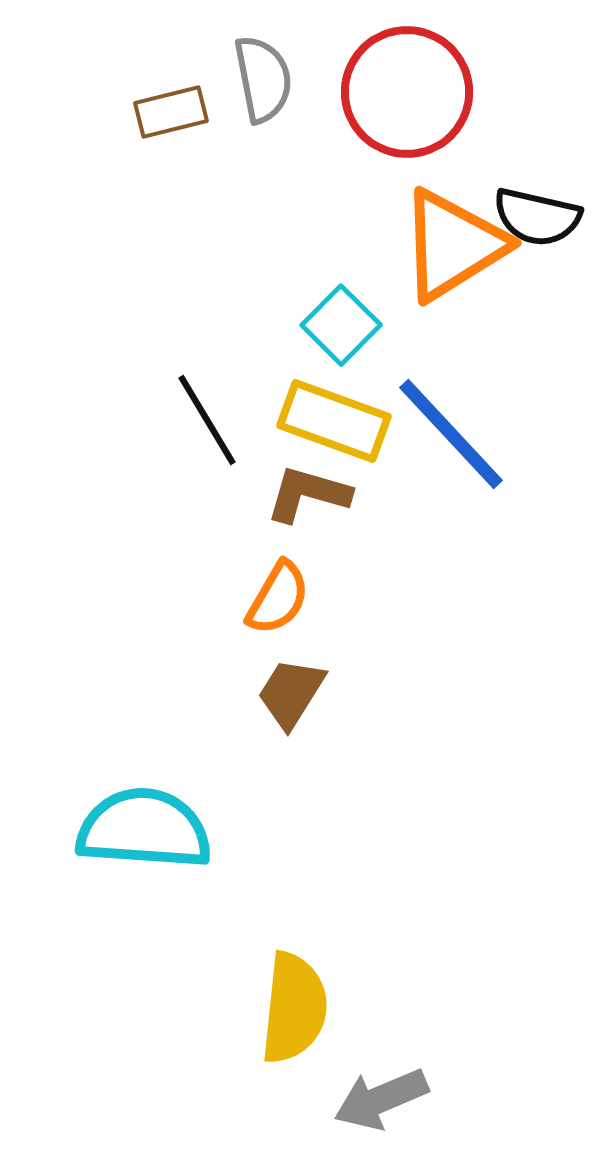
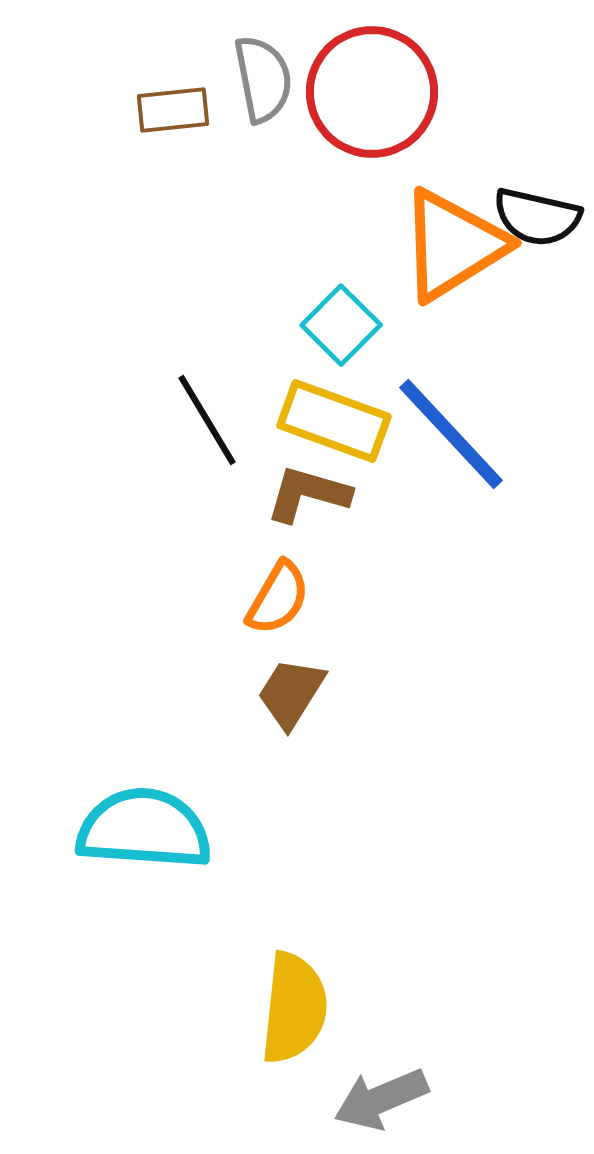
red circle: moved 35 px left
brown rectangle: moved 2 px right, 2 px up; rotated 8 degrees clockwise
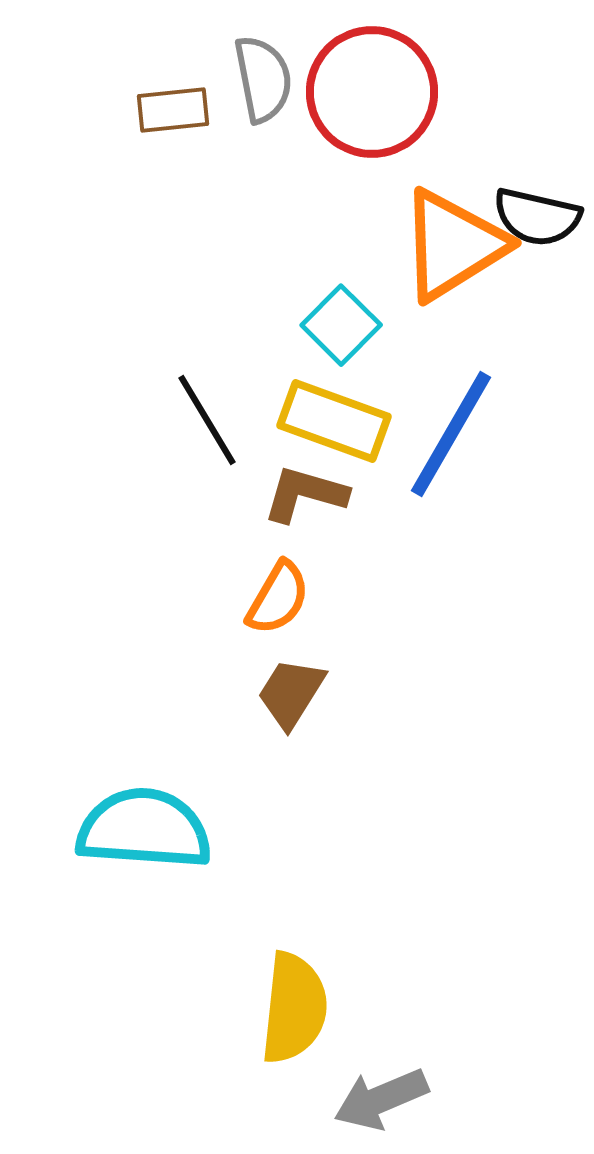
blue line: rotated 73 degrees clockwise
brown L-shape: moved 3 px left
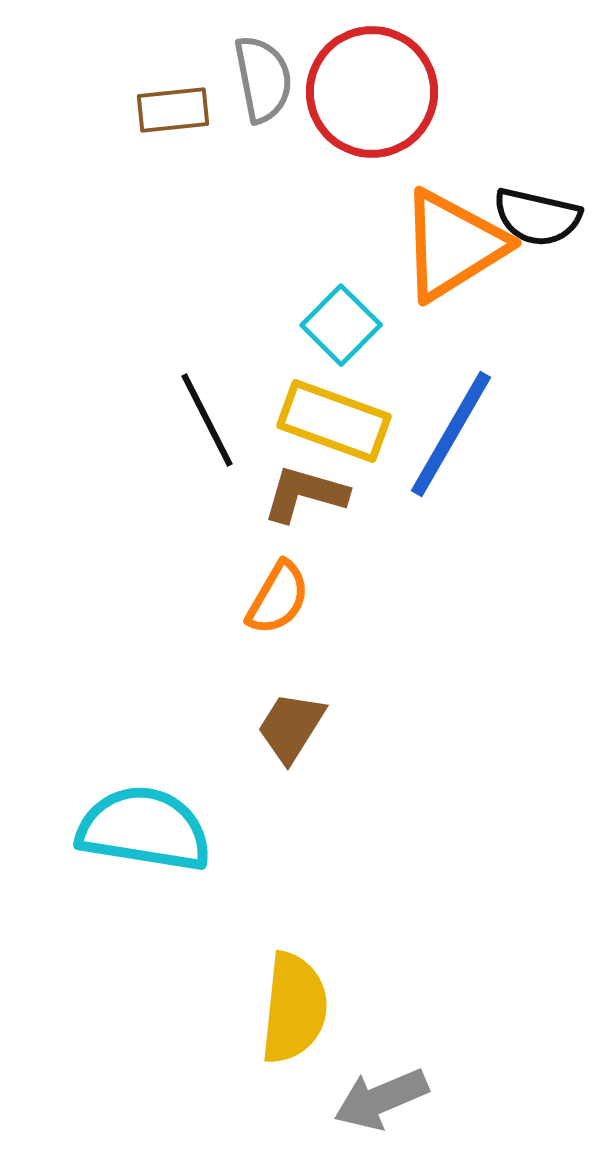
black line: rotated 4 degrees clockwise
brown trapezoid: moved 34 px down
cyan semicircle: rotated 5 degrees clockwise
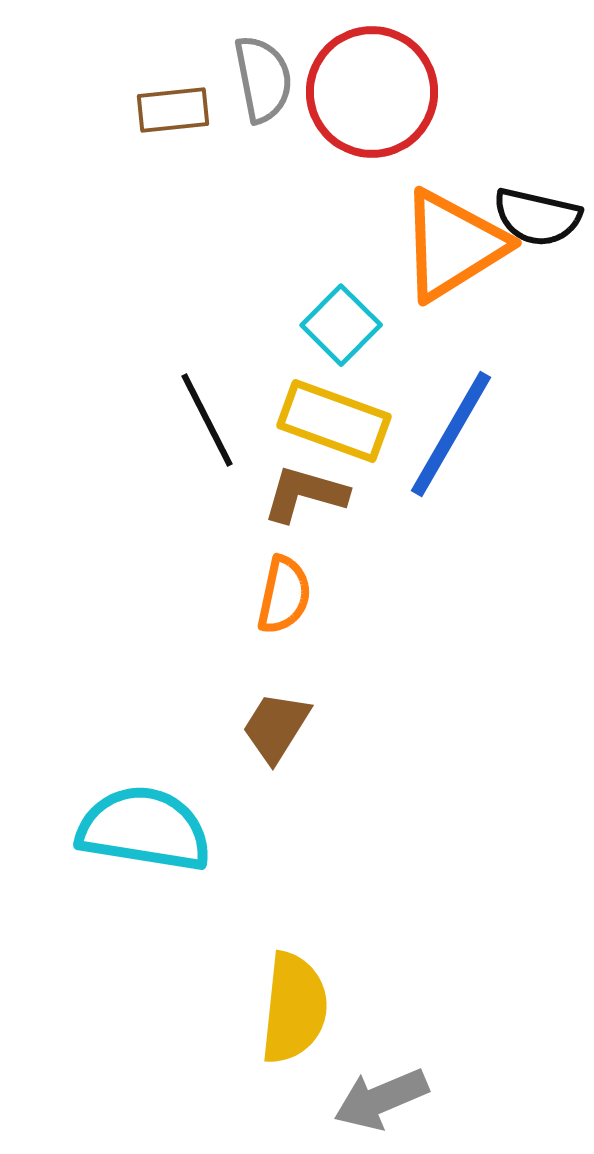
orange semicircle: moved 6 px right, 3 px up; rotated 18 degrees counterclockwise
brown trapezoid: moved 15 px left
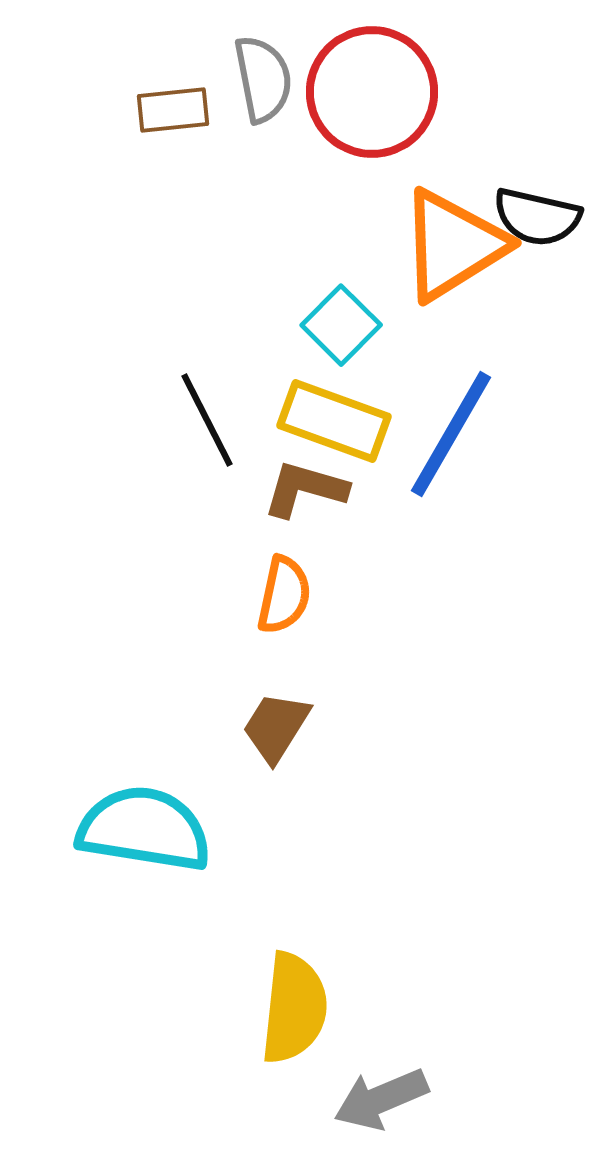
brown L-shape: moved 5 px up
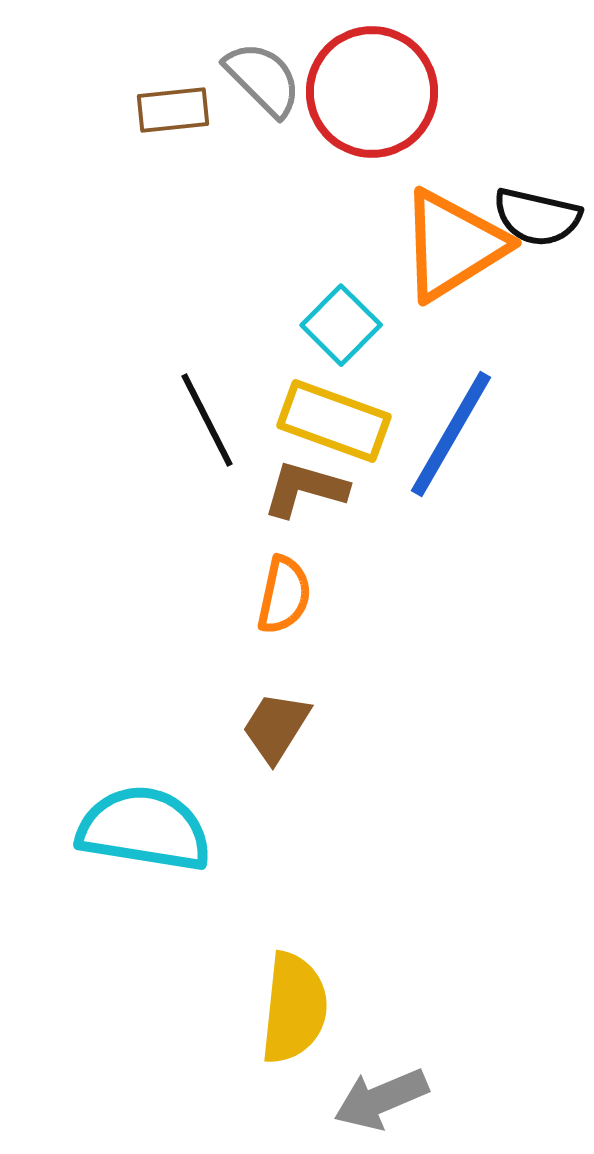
gray semicircle: rotated 34 degrees counterclockwise
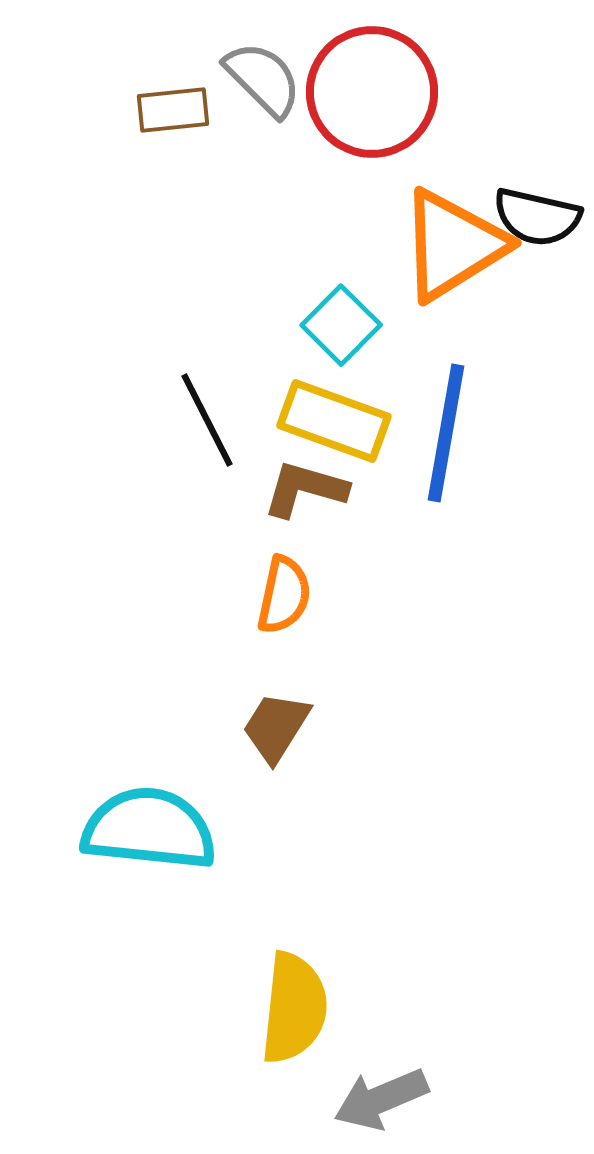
blue line: moved 5 px left, 1 px up; rotated 20 degrees counterclockwise
cyan semicircle: moved 5 px right; rotated 3 degrees counterclockwise
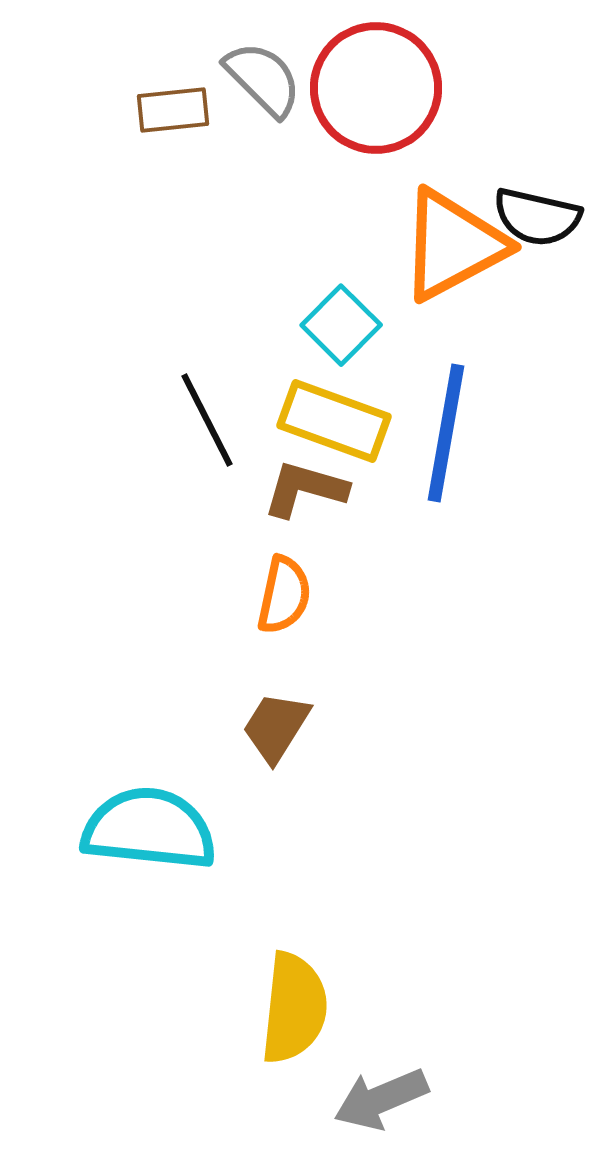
red circle: moved 4 px right, 4 px up
orange triangle: rotated 4 degrees clockwise
